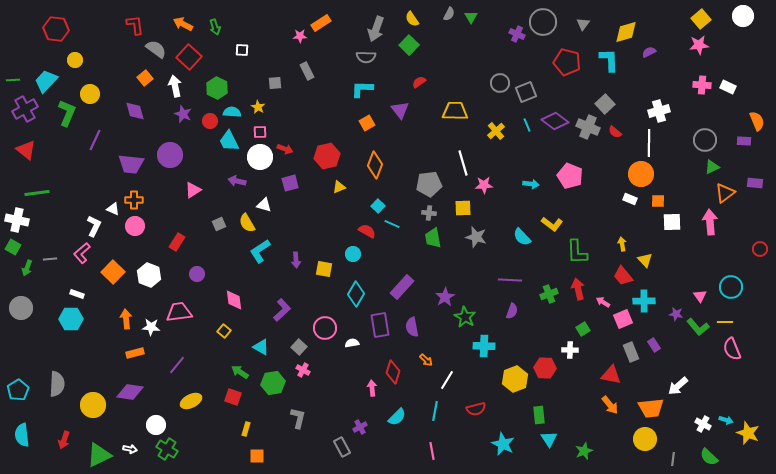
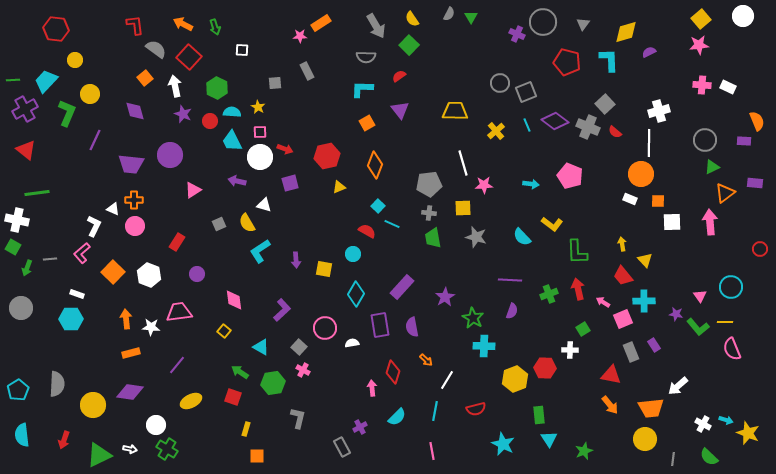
gray arrow at (376, 29): moved 3 px up; rotated 50 degrees counterclockwise
red semicircle at (419, 82): moved 20 px left, 6 px up
cyan trapezoid at (229, 141): moved 3 px right
green star at (465, 317): moved 8 px right, 1 px down
orange rectangle at (135, 353): moved 4 px left
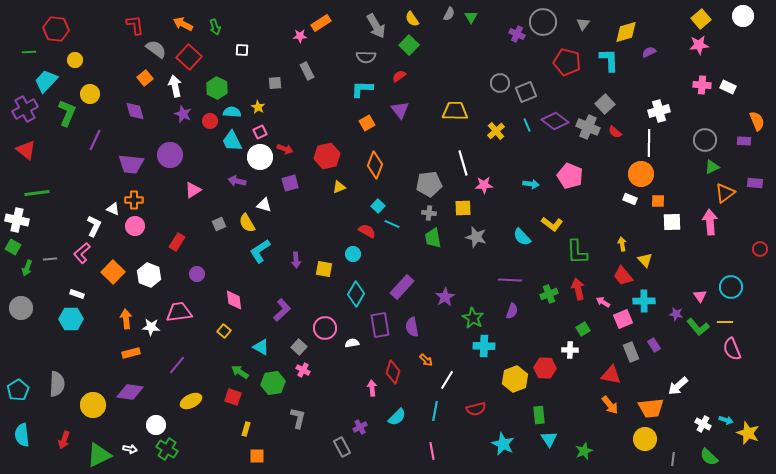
green line at (13, 80): moved 16 px right, 28 px up
pink square at (260, 132): rotated 24 degrees counterclockwise
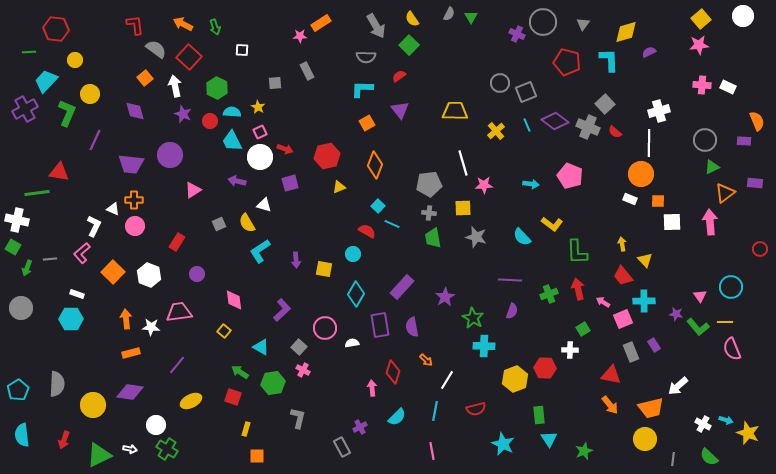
red triangle at (26, 150): moved 33 px right, 22 px down; rotated 30 degrees counterclockwise
orange trapezoid at (651, 408): rotated 8 degrees counterclockwise
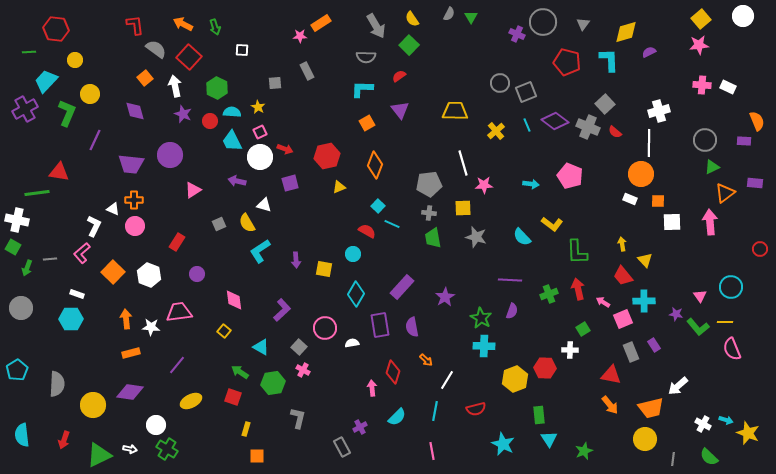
green star at (473, 318): moved 8 px right
cyan pentagon at (18, 390): moved 1 px left, 20 px up
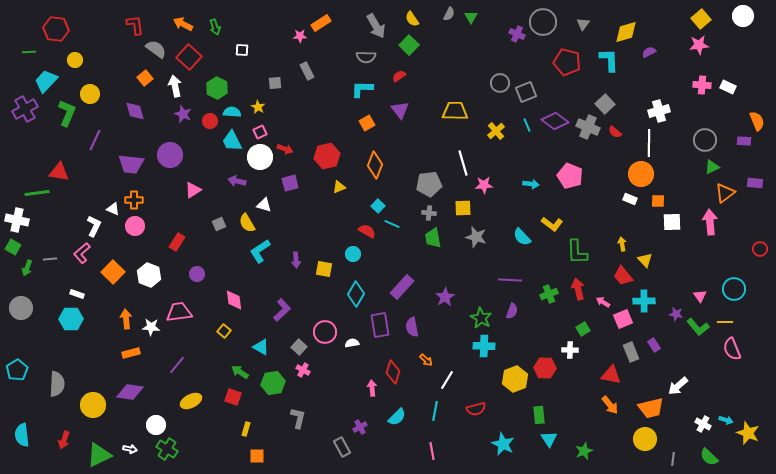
cyan circle at (731, 287): moved 3 px right, 2 px down
pink circle at (325, 328): moved 4 px down
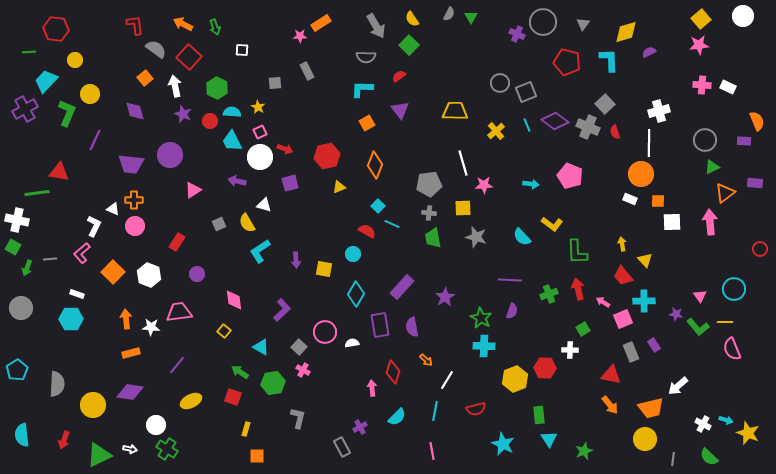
red semicircle at (615, 132): rotated 32 degrees clockwise
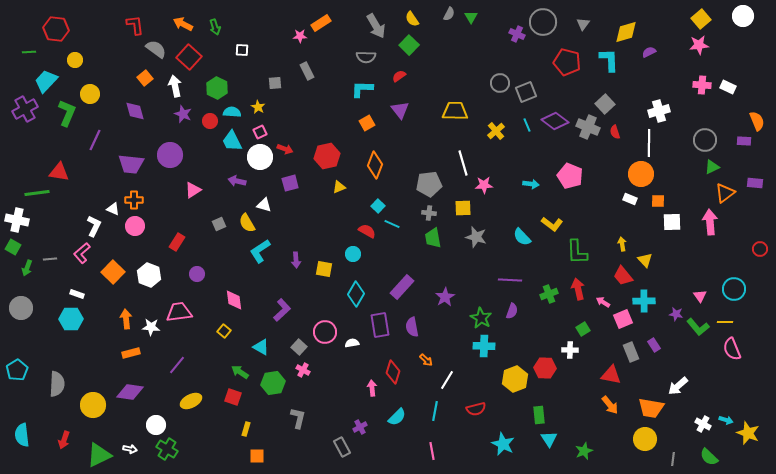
orange trapezoid at (651, 408): rotated 24 degrees clockwise
